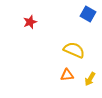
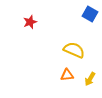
blue square: moved 2 px right
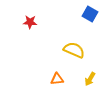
red star: rotated 24 degrees clockwise
orange triangle: moved 10 px left, 4 px down
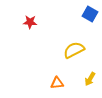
yellow semicircle: rotated 50 degrees counterclockwise
orange triangle: moved 4 px down
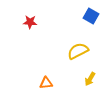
blue square: moved 1 px right, 2 px down
yellow semicircle: moved 4 px right, 1 px down
orange triangle: moved 11 px left
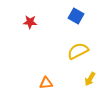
blue square: moved 15 px left
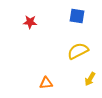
blue square: moved 1 px right; rotated 21 degrees counterclockwise
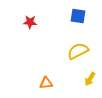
blue square: moved 1 px right
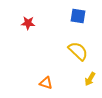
red star: moved 2 px left, 1 px down
yellow semicircle: rotated 70 degrees clockwise
orange triangle: rotated 24 degrees clockwise
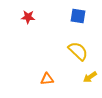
red star: moved 6 px up
yellow arrow: moved 2 px up; rotated 24 degrees clockwise
orange triangle: moved 1 px right, 4 px up; rotated 24 degrees counterclockwise
